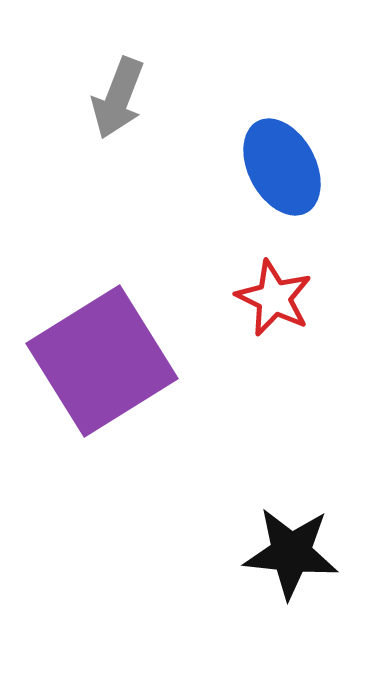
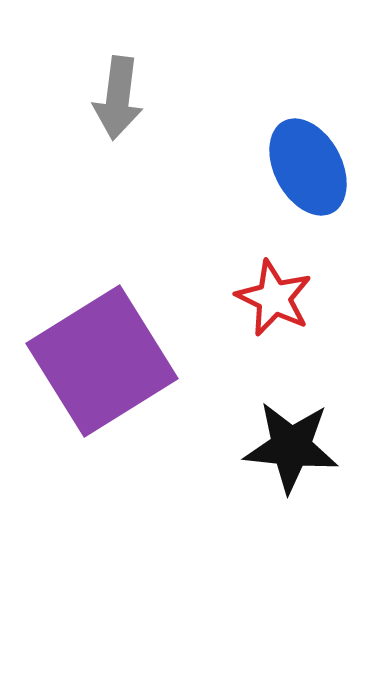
gray arrow: rotated 14 degrees counterclockwise
blue ellipse: moved 26 px right
black star: moved 106 px up
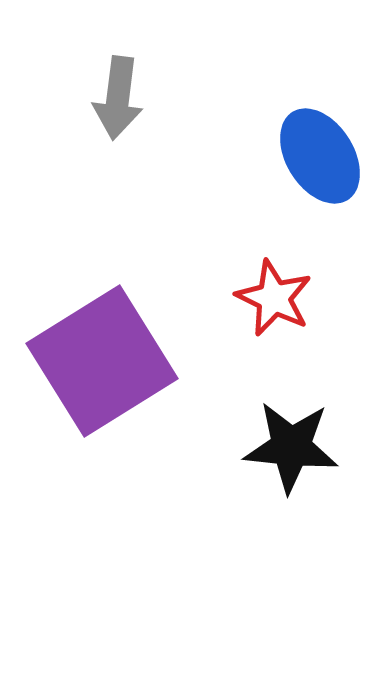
blue ellipse: moved 12 px right, 11 px up; rotated 4 degrees counterclockwise
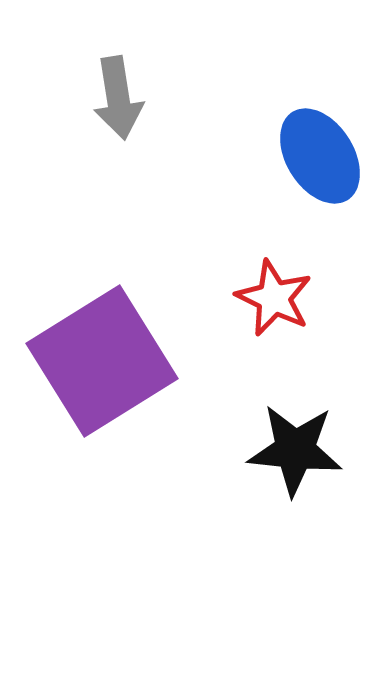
gray arrow: rotated 16 degrees counterclockwise
black star: moved 4 px right, 3 px down
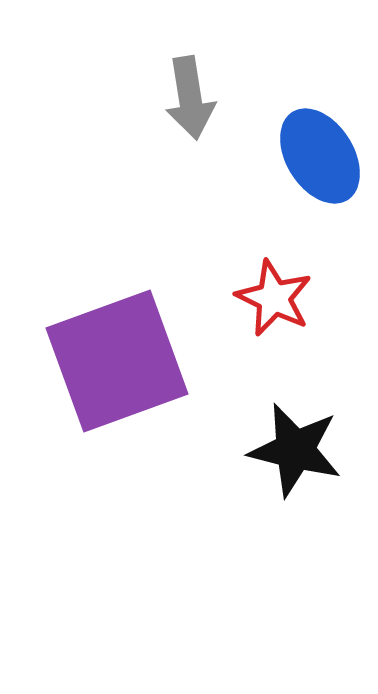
gray arrow: moved 72 px right
purple square: moved 15 px right; rotated 12 degrees clockwise
black star: rotated 8 degrees clockwise
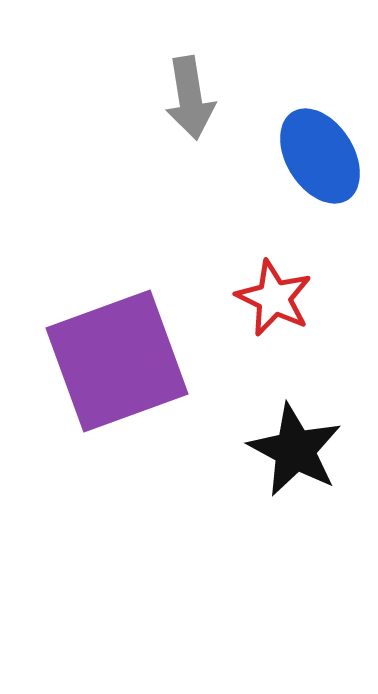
black star: rotated 14 degrees clockwise
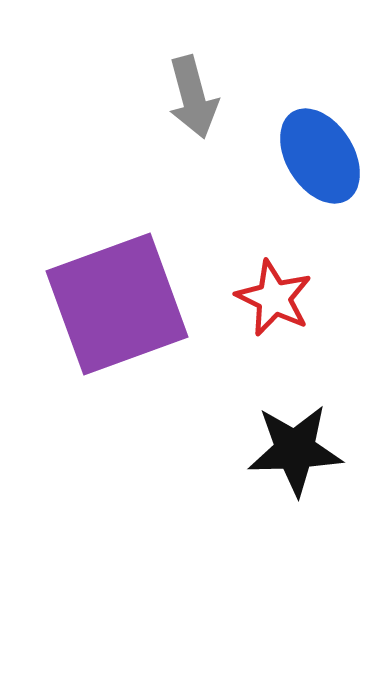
gray arrow: moved 3 px right, 1 px up; rotated 6 degrees counterclockwise
purple square: moved 57 px up
black star: rotated 30 degrees counterclockwise
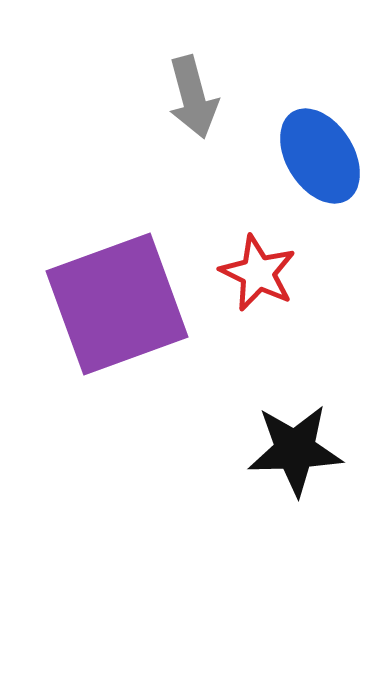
red star: moved 16 px left, 25 px up
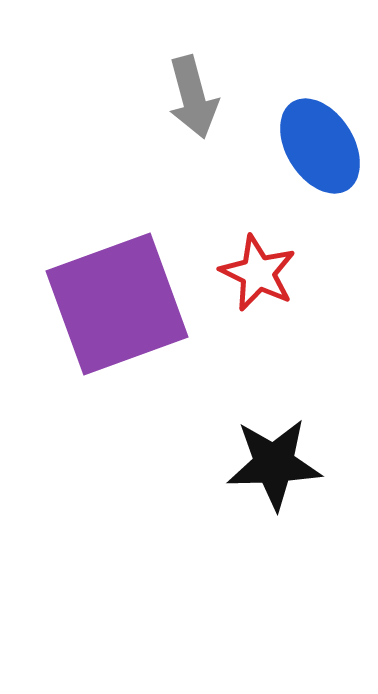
blue ellipse: moved 10 px up
black star: moved 21 px left, 14 px down
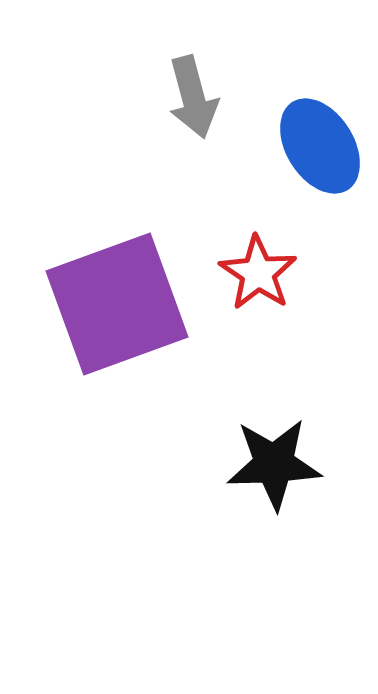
red star: rotated 8 degrees clockwise
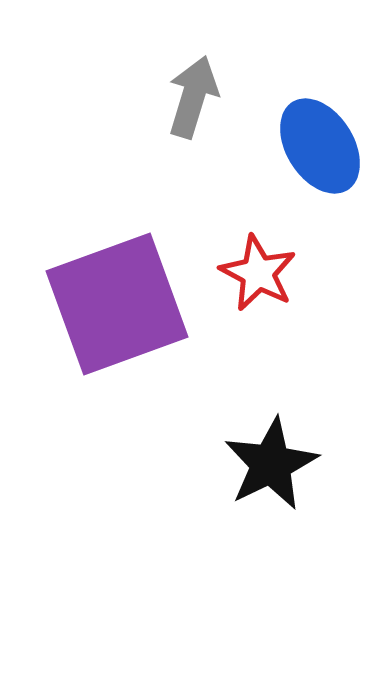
gray arrow: rotated 148 degrees counterclockwise
red star: rotated 6 degrees counterclockwise
black star: moved 3 px left; rotated 24 degrees counterclockwise
